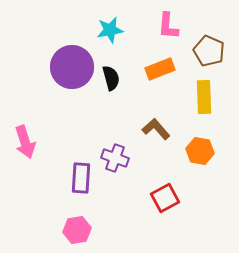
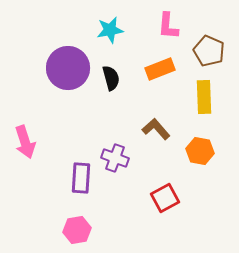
purple circle: moved 4 px left, 1 px down
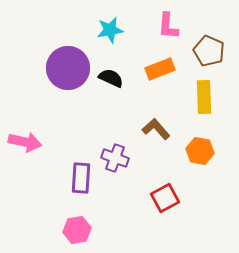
black semicircle: rotated 50 degrees counterclockwise
pink arrow: rotated 60 degrees counterclockwise
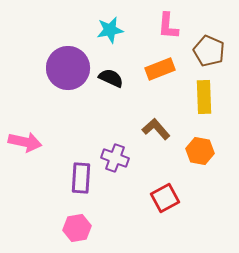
pink hexagon: moved 2 px up
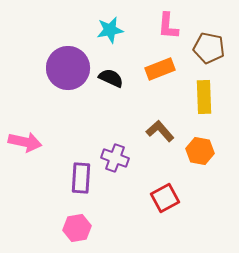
brown pentagon: moved 3 px up; rotated 12 degrees counterclockwise
brown L-shape: moved 4 px right, 2 px down
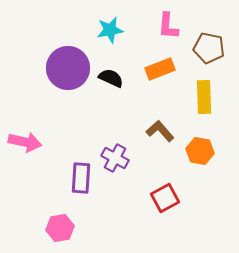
purple cross: rotated 8 degrees clockwise
pink hexagon: moved 17 px left
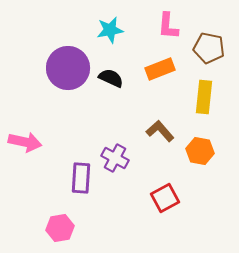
yellow rectangle: rotated 8 degrees clockwise
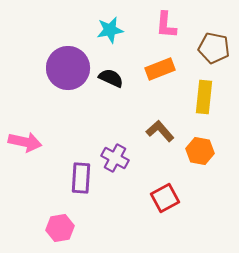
pink L-shape: moved 2 px left, 1 px up
brown pentagon: moved 5 px right
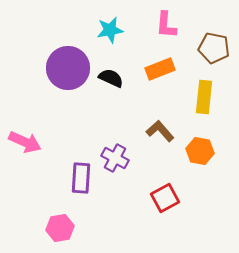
pink arrow: rotated 12 degrees clockwise
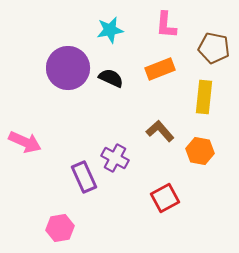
purple rectangle: moved 3 px right, 1 px up; rotated 28 degrees counterclockwise
